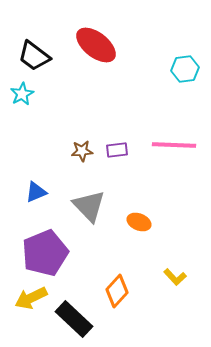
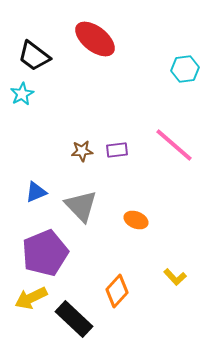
red ellipse: moved 1 px left, 6 px up
pink line: rotated 39 degrees clockwise
gray triangle: moved 8 px left
orange ellipse: moved 3 px left, 2 px up
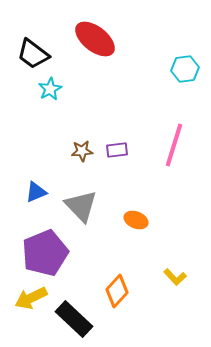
black trapezoid: moved 1 px left, 2 px up
cyan star: moved 28 px right, 5 px up
pink line: rotated 66 degrees clockwise
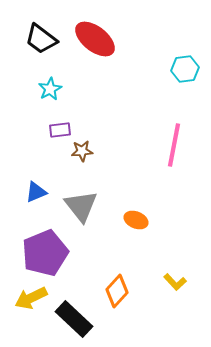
black trapezoid: moved 8 px right, 15 px up
pink line: rotated 6 degrees counterclockwise
purple rectangle: moved 57 px left, 20 px up
gray triangle: rotated 6 degrees clockwise
yellow L-shape: moved 5 px down
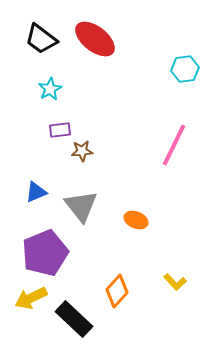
pink line: rotated 15 degrees clockwise
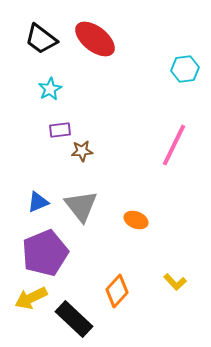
blue triangle: moved 2 px right, 10 px down
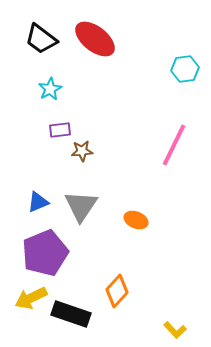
gray triangle: rotated 12 degrees clockwise
yellow L-shape: moved 48 px down
black rectangle: moved 3 px left, 5 px up; rotated 24 degrees counterclockwise
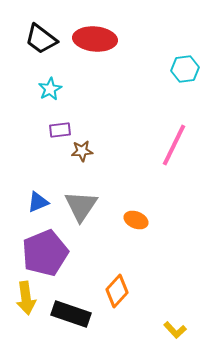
red ellipse: rotated 33 degrees counterclockwise
yellow arrow: moved 5 px left; rotated 72 degrees counterclockwise
